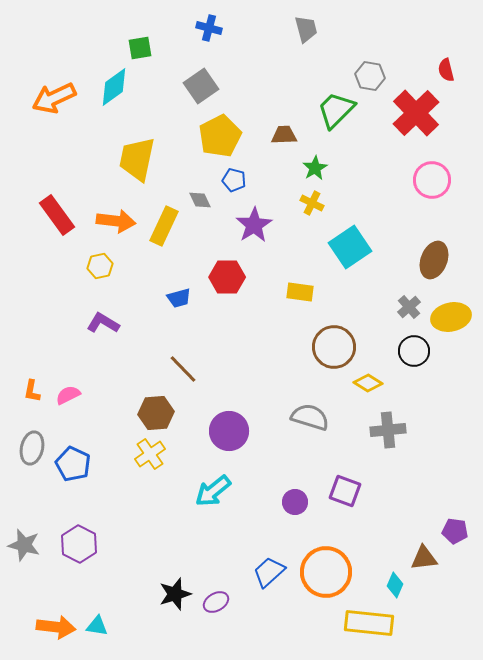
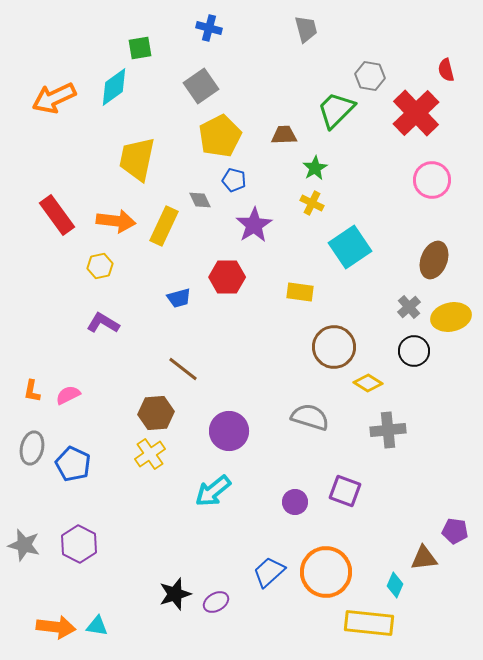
brown line at (183, 369): rotated 8 degrees counterclockwise
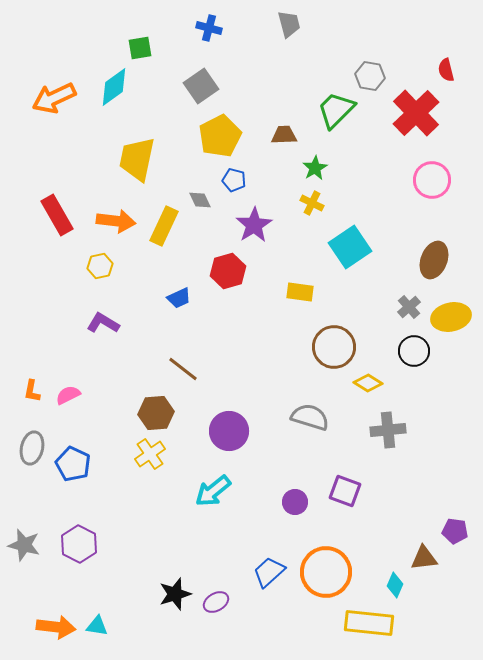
gray trapezoid at (306, 29): moved 17 px left, 5 px up
red rectangle at (57, 215): rotated 6 degrees clockwise
red hexagon at (227, 277): moved 1 px right, 6 px up; rotated 16 degrees counterclockwise
blue trapezoid at (179, 298): rotated 10 degrees counterclockwise
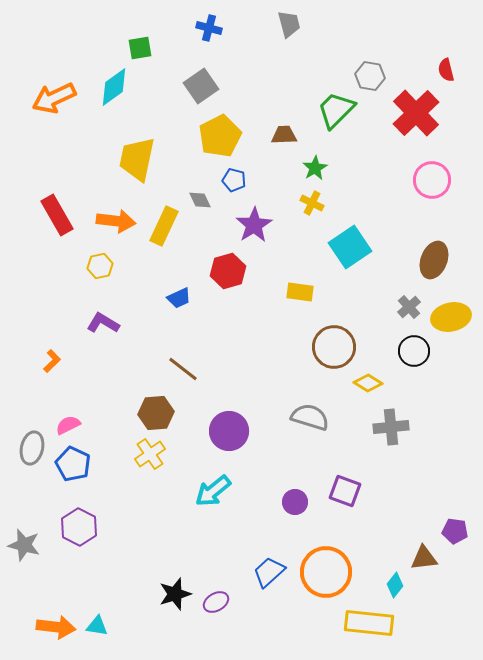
orange L-shape at (32, 391): moved 20 px right, 30 px up; rotated 145 degrees counterclockwise
pink semicircle at (68, 395): moved 30 px down
gray cross at (388, 430): moved 3 px right, 3 px up
purple hexagon at (79, 544): moved 17 px up
cyan diamond at (395, 585): rotated 15 degrees clockwise
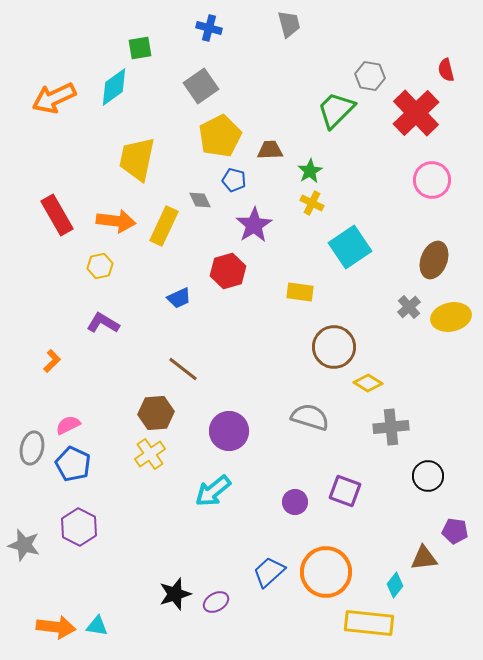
brown trapezoid at (284, 135): moved 14 px left, 15 px down
green star at (315, 168): moved 5 px left, 3 px down
black circle at (414, 351): moved 14 px right, 125 px down
